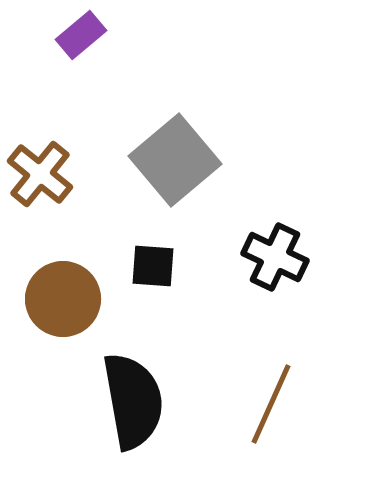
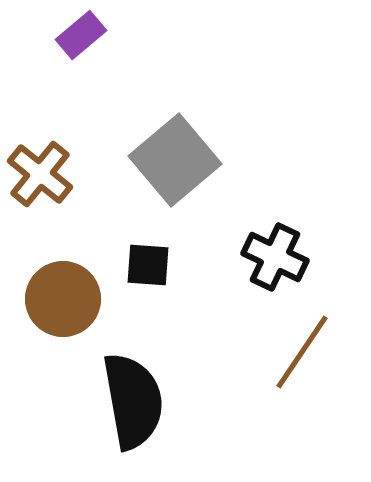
black square: moved 5 px left, 1 px up
brown line: moved 31 px right, 52 px up; rotated 10 degrees clockwise
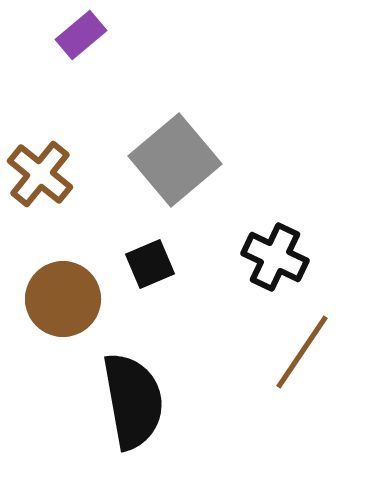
black square: moved 2 px right, 1 px up; rotated 27 degrees counterclockwise
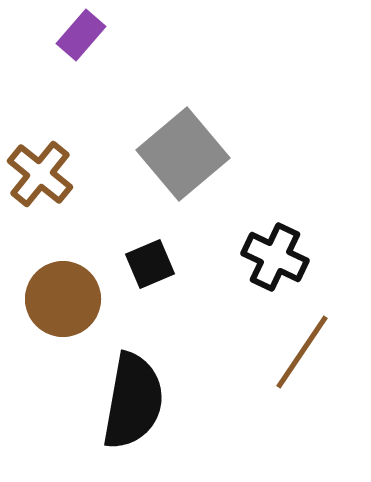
purple rectangle: rotated 9 degrees counterclockwise
gray square: moved 8 px right, 6 px up
black semicircle: rotated 20 degrees clockwise
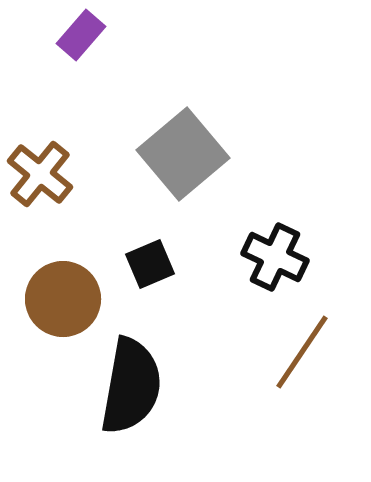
black semicircle: moved 2 px left, 15 px up
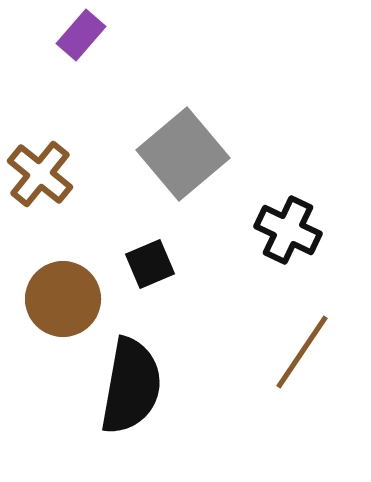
black cross: moved 13 px right, 27 px up
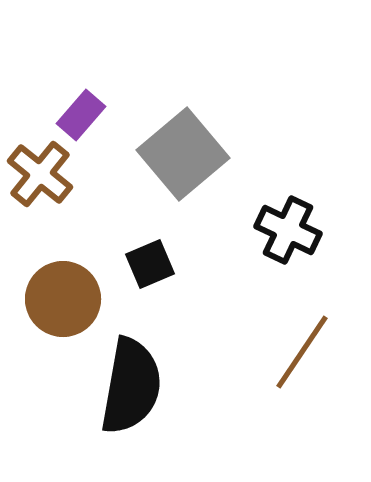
purple rectangle: moved 80 px down
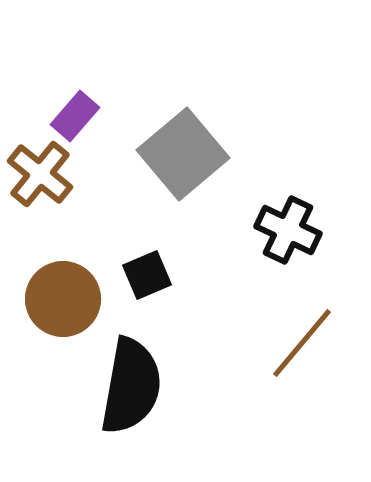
purple rectangle: moved 6 px left, 1 px down
black square: moved 3 px left, 11 px down
brown line: moved 9 px up; rotated 6 degrees clockwise
